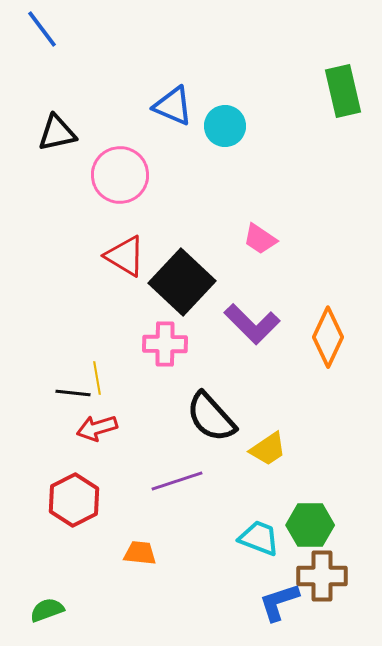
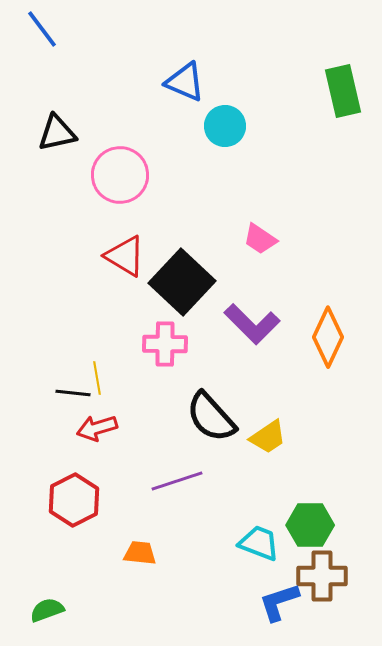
blue triangle: moved 12 px right, 24 px up
yellow trapezoid: moved 12 px up
cyan trapezoid: moved 5 px down
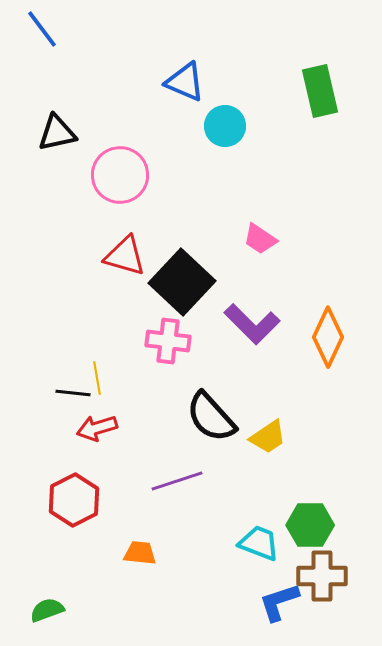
green rectangle: moved 23 px left
red triangle: rotated 15 degrees counterclockwise
pink cross: moved 3 px right, 3 px up; rotated 6 degrees clockwise
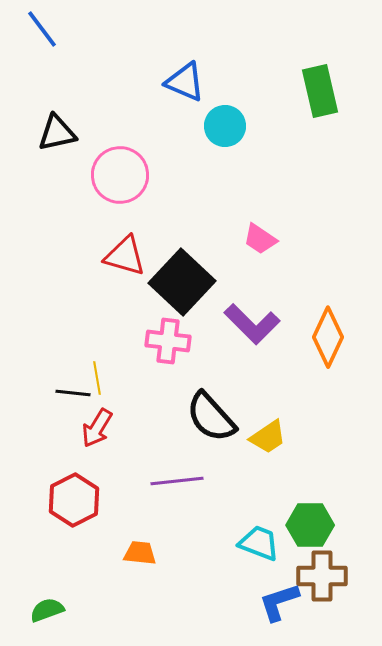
red arrow: rotated 42 degrees counterclockwise
purple line: rotated 12 degrees clockwise
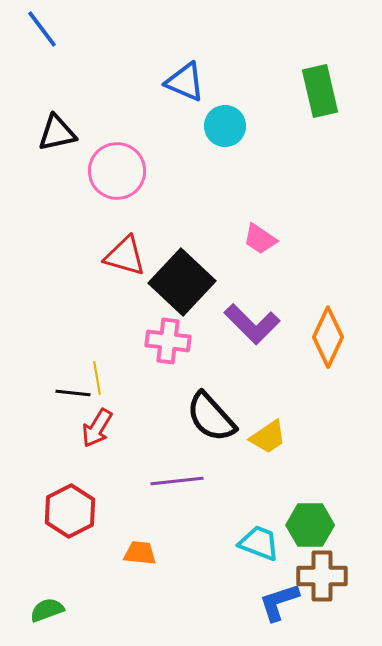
pink circle: moved 3 px left, 4 px up
red hexagon: moved 4 px left, 11 px down
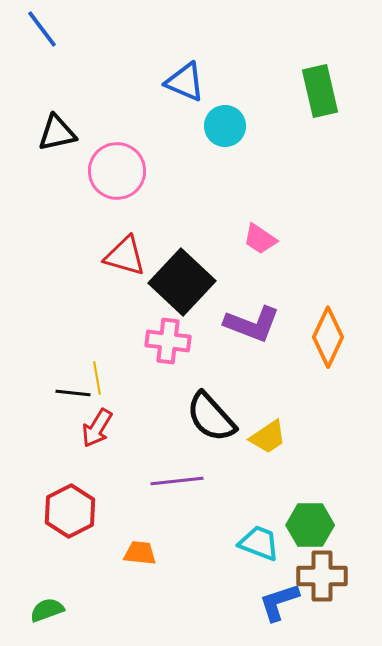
purple L-shape: rotated 24 degrees counterclockwise
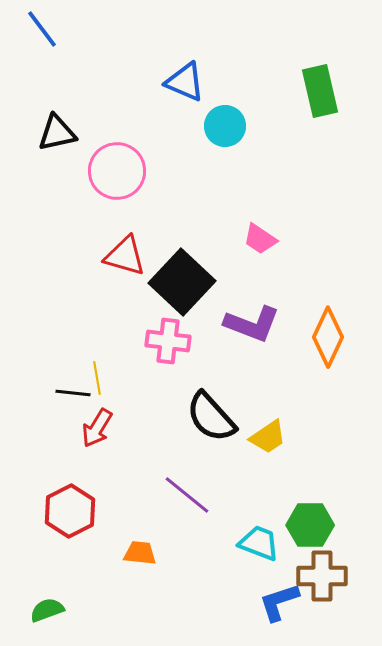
purple line: moved 10 px right, 14 px down; rotated 45 degrees clockwise
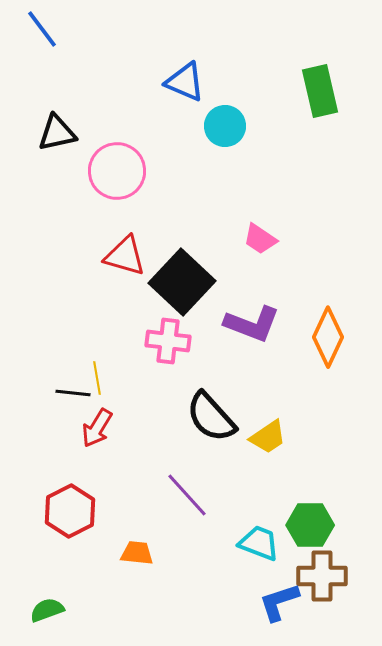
purple line: rotated 9 degrees clockwise
orange trapezoid: moved 3 px left
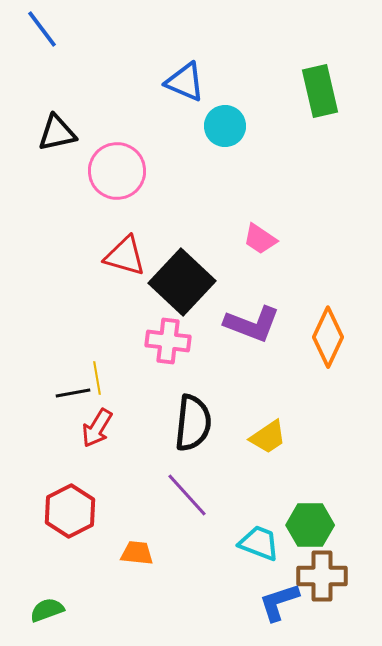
black line: rotated 16 degrees counterclockwise
black semicircle: moved 18 px left, 6 px down; rotated 132 degrees counterclockwise
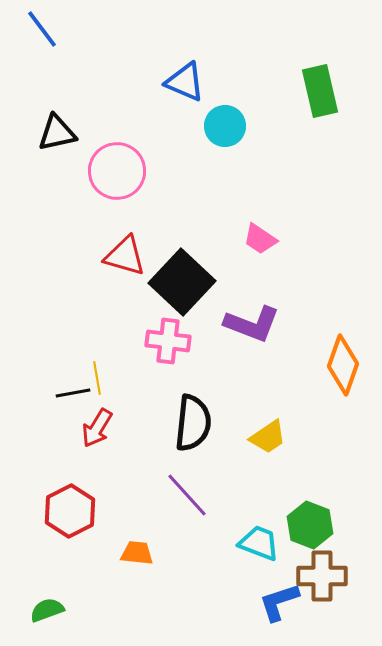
orange diamond: moved 15 px right, 28 px down; rotated 6 degrees counterclockwise
green hexagon: rotated 21 degrees clockwise
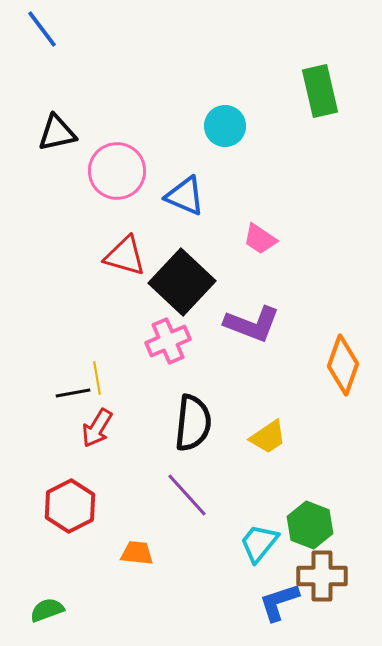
blue triangle: moved 114 px down
pink cross: rotated 30 degrees counterclockwise
red hexagon: moved 5 px up
cyan trapezoid: rotated 72 degrees counterclockwise
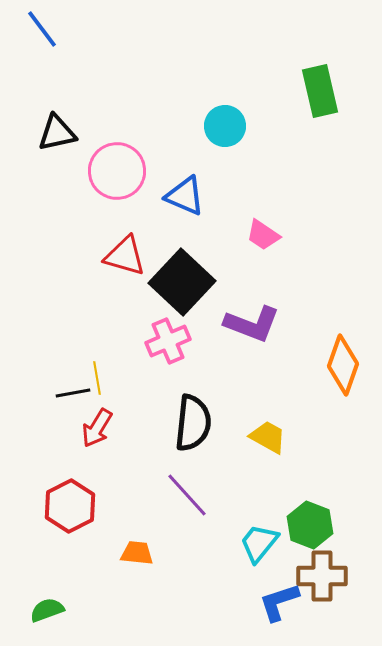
pink trapezoid: moved 3 px right, 4 px up
yellow trapezoid: rotated 117 degrees counterclockwise
